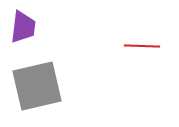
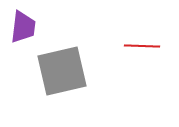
gray square: moved 25 px right, 15 px up
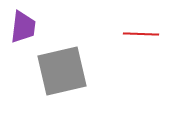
red line: moved 1 px left, 12 px up
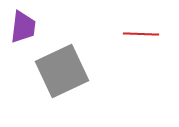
gray square: rotated 12 degrees counterclockwise
